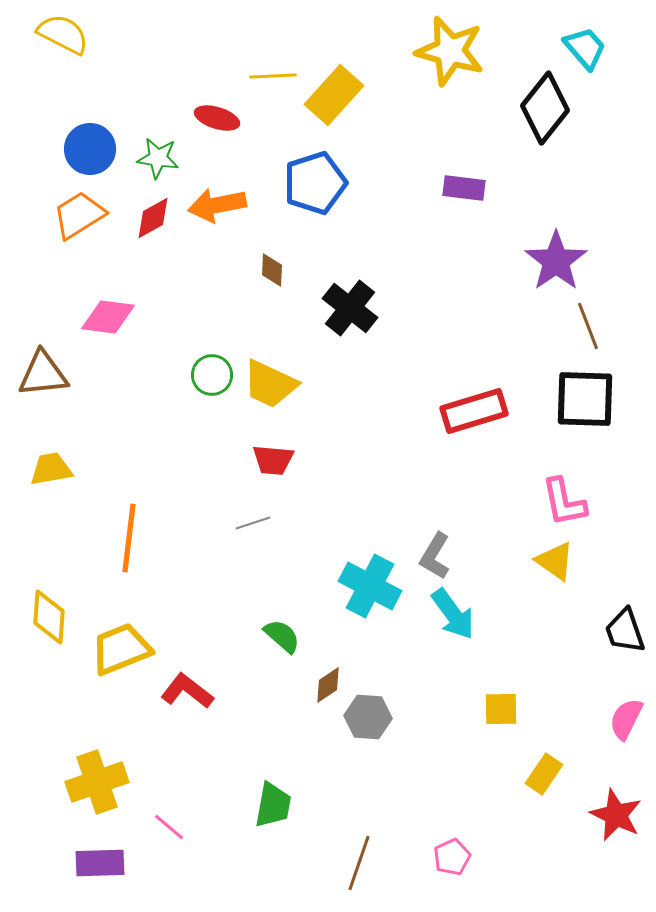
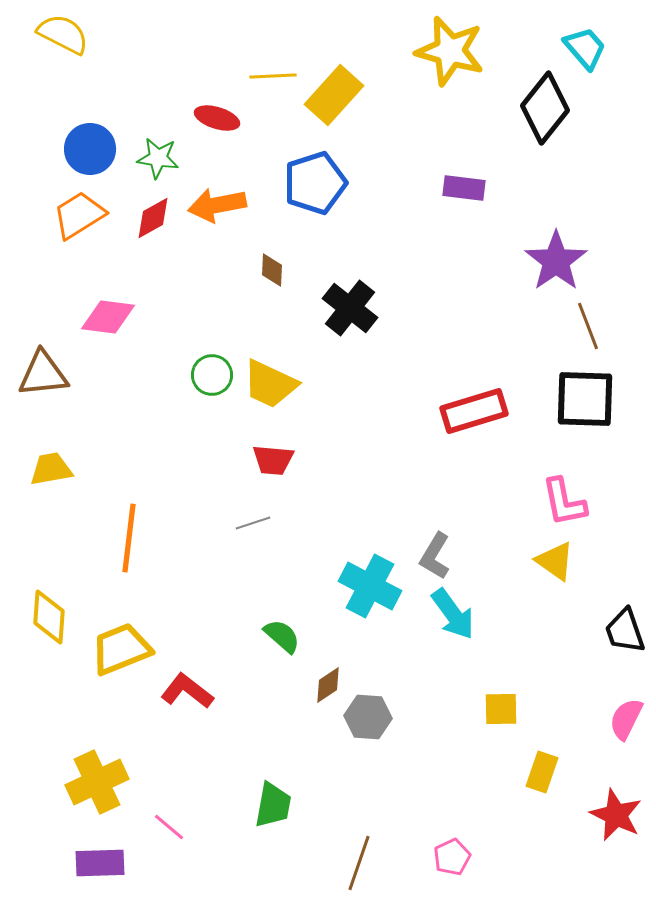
yellow rectangle at (544, 774): moved 2 px left, 2 px up; rotated 15 degrees counterclockwise
yellow cross at (97, 782): rotated 6 degrees counterclockwise
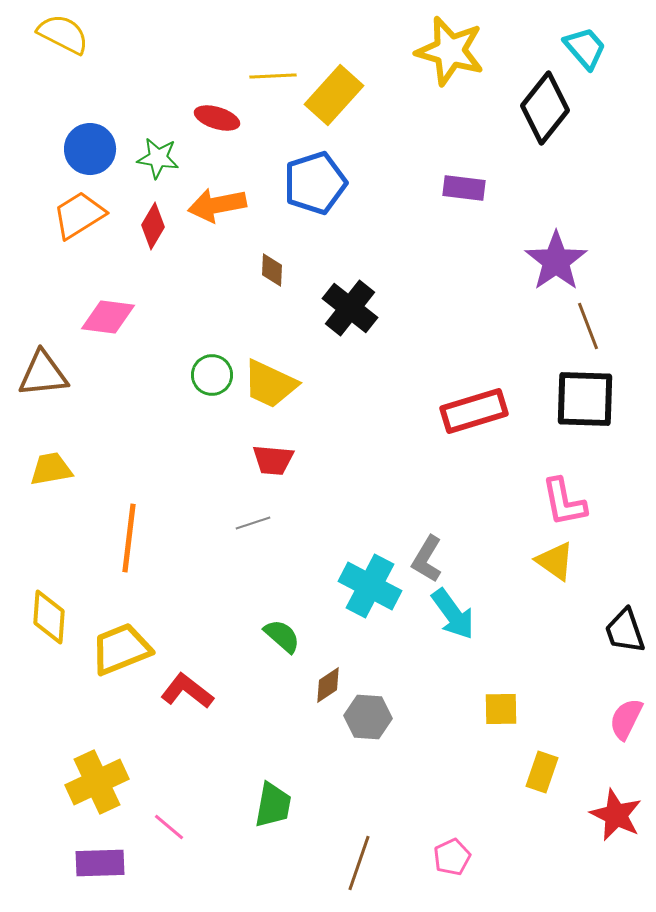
red diamond at (153, 218): moved 8 px down; rotated 30 degrees counterclockwise
gray L-shape at (435, 556): moved 8 px left, 3 px down
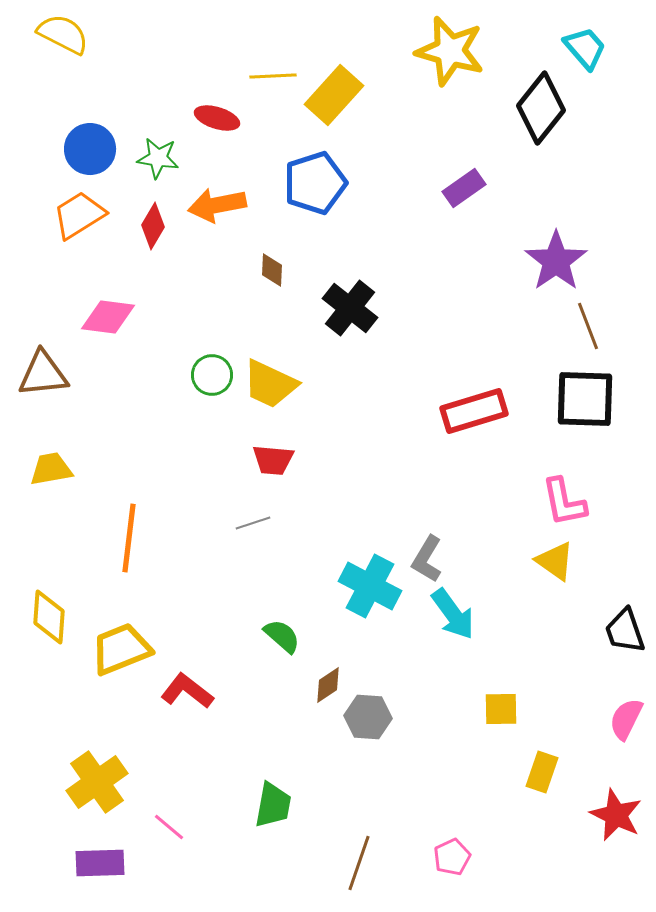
black diamond at (545, 108): moved 4 px left
purple rectangle at (464, 188): rotated 42 degrees counterclockwise
yellow cross at (97, 782): rotated 10 degrees counterclockwise
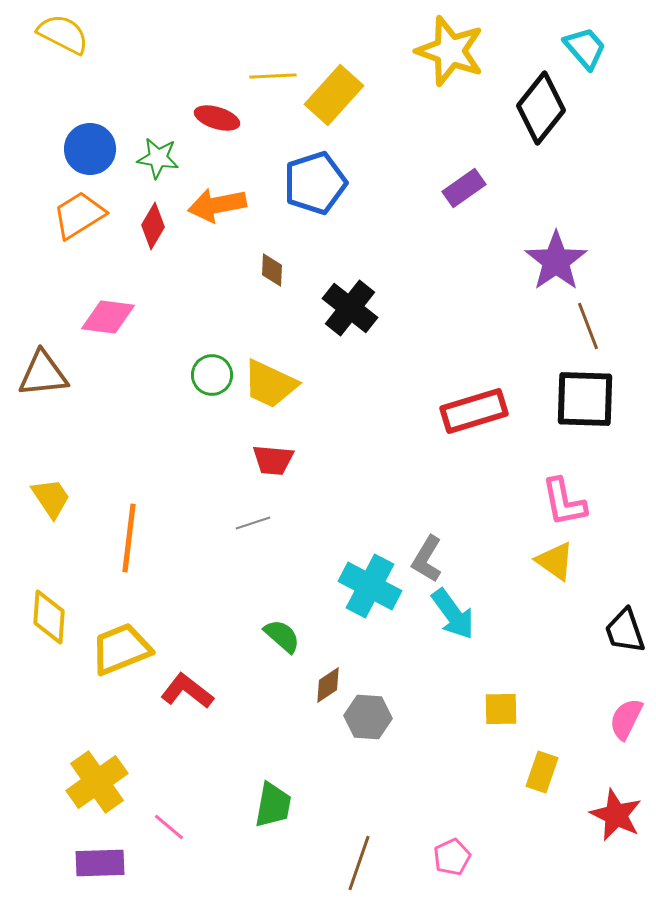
yellow star at (450, 51): rotated 4 degrees clockwise
yellow trapezoid at (51, 469): moved 29 px down; rotated 66 degrees clockwise
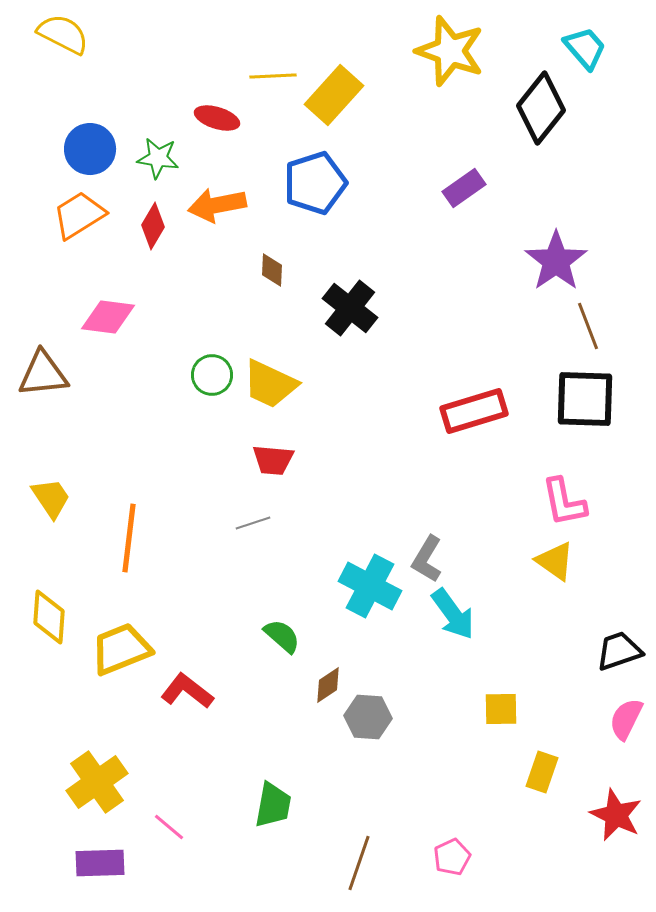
black trapezoid at (625, 631): moved 6 px left, 20 px down; rotated 90 degrees clockwise
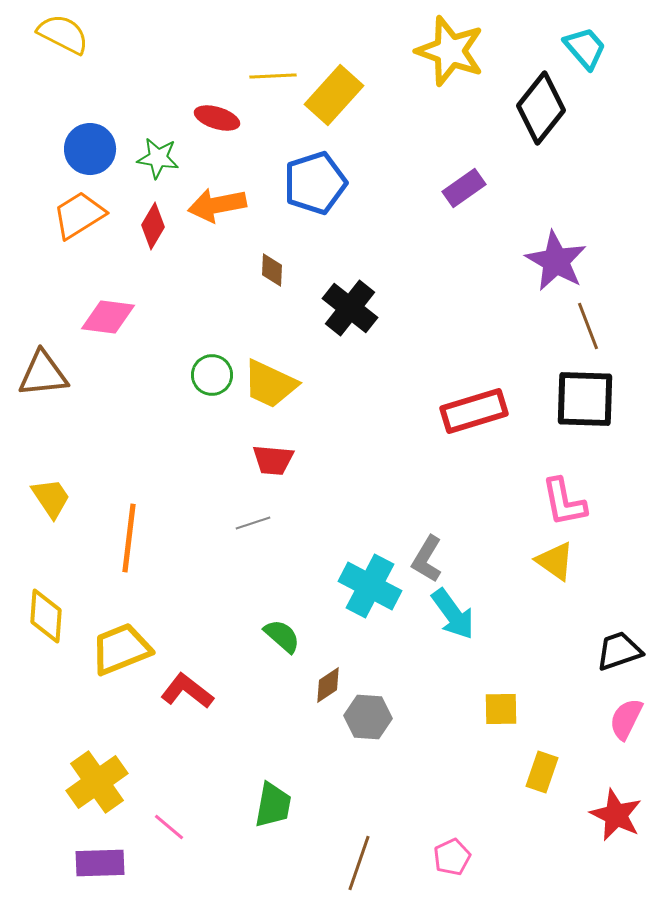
purple star at (556, 261): rotated 8 degrees counterclockwise
yellow diamond at (49, 617): moved 3 px left, 1 px up
